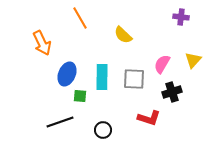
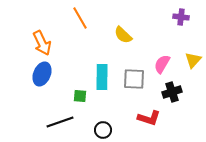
blue ellipse: moved 25 px left
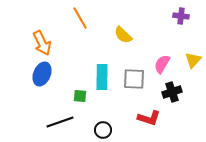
purple cross: moved 1 px up
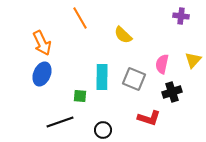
pink semicircle: rotated 18 degrees counterclockwise
gray square: rotated 20 degrees clockwise
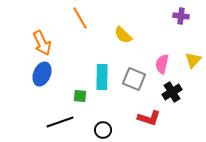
black cross: rotated 12 degrees counterclockwise
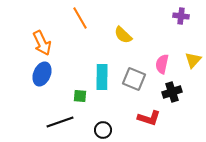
black cross: rotated 12 degrees clockwise
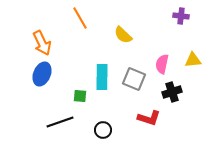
yellow triangle: rotated 42 degrees clockwise
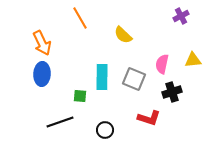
purple cross: rotated 35 degrees counterclockwise
blue ellipse: rotated 20 degrees counterclockwise
black circle: moved 2 px right
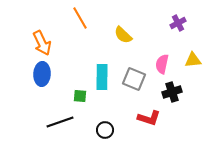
purple cross: moved 3 px left, 7 px down
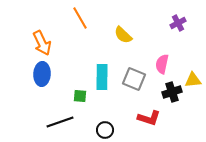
yellow triangle: moved 20 px down
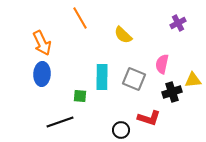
black circle: moved 16 px right
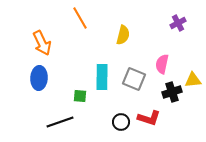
yellow semicircle: rotated 120 degrees counterclockwise
blue ellipse: moved 3 px left, 4 px down
black circle: moved 8 px up
